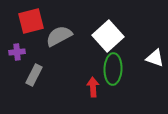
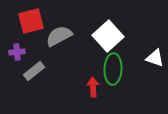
gray rectangle: moved 4 px up; rotated 25 degrees clockwise
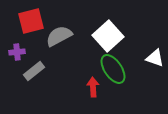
green ellipse: rotated 36 degrees counterclockwise
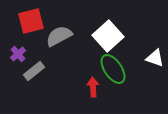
purple cross: moved 1 px right, 2 px down; rotated 35 degrees counterclockwise
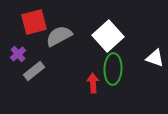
red square: moved 3 px right, 1 px down
green ellipse: rotated 36 degrees clockwise
red arrow: moved 4 px up
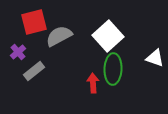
purple cross: moved 2 px up
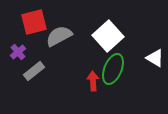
white triangle: rotated 12 degrees clockwise
green ellipse: rotated 20 degrees clockwise
red arrow: moved 2 px up
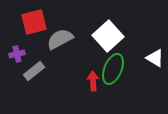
gray semicircle: moved 1 px right, 3 px down
purple cross: moved 1 px left, 2 px down; rotated 28 degrees clockwise
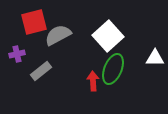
gray semicircle: moved 2 px left, 4 px up
white triangle: rotated 30 degrees counterclockwise
gray rectangle: moved 7 px right
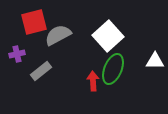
white triangle: moved 3 px down
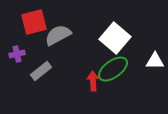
white square: moved 7 px right, 2 px down; rotated 8 degrees counterclockwise
green ellipse: rotated 32 degrees clockwise
